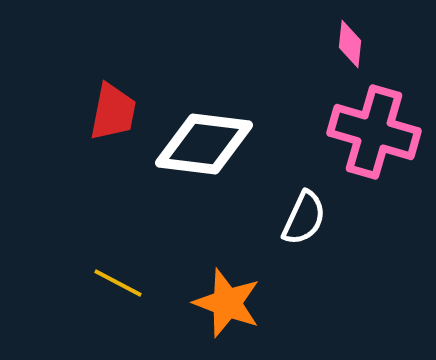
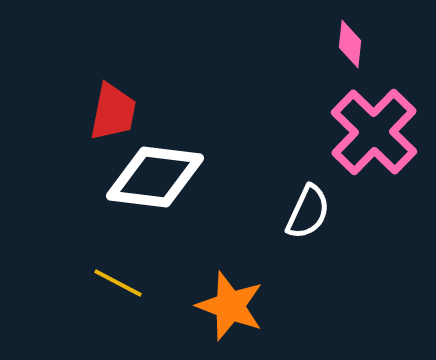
pink cross: rotated 28 degrees clockwise
white diamond: moved 49 px left, 33 px down
white semicircle: moved 4 px right, 6 px up
orange star: moved 3 px right, 3 px down
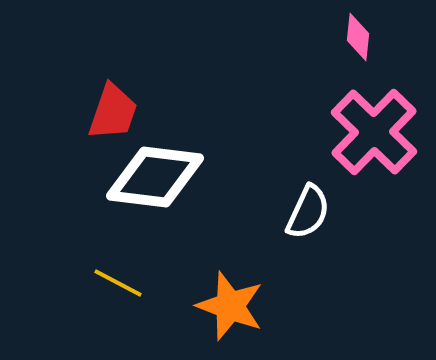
pink diamond: moved 8 px right, 7 px up
red trapezoid: rotated 8 degrees clockwise
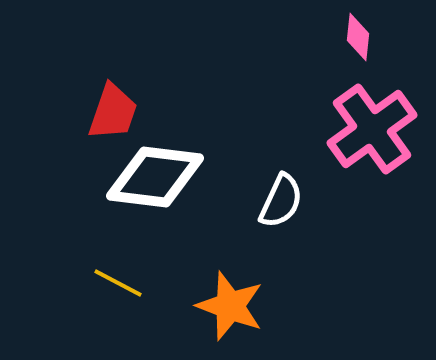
pink cross: moved 2 px left, 3 px up; rotated 10 degrees clockwise
white semicircle: moved 27 px left, 11 px up
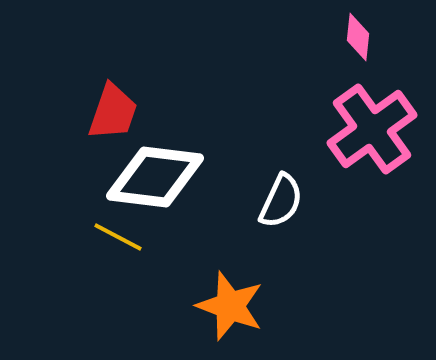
yellow line: moved 46 px up
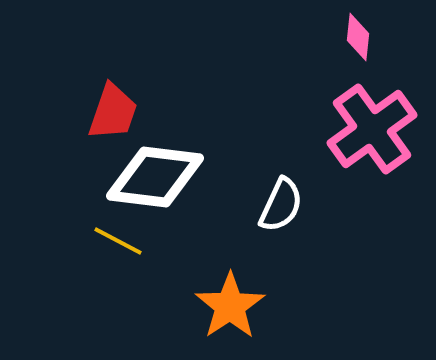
white semicircle: moved 4 px down
yellow line: moved 4 px down
orange star: rotated 18 degrees clockwise
